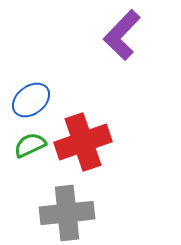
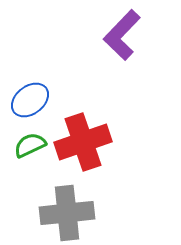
blue ellipse: moved 1 px left
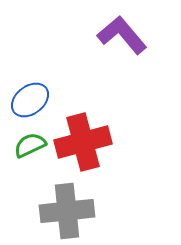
purple L-shape: rotated 96 degrees clockwise
red cross: rotated 4 degrees clockwise
gray cross: moved 2 px up
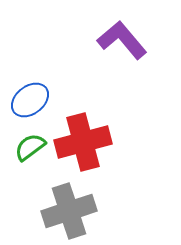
purple L-shape: moved 5 px down
green semicircle: moved 2 px down; rotated 12 degrees counterclockwise
gray cross: moved 2 px right; rotated 12 degrees counterclockwise
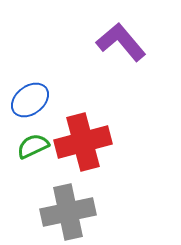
purple L-shape: moved 1 px left, 2 px down
green semicircle: moved 3 px right, 1 px up; rotated 12 degrees clockwise
gray cross: moved 1 px left, 1 px down; rotated 6 degrees clockwise
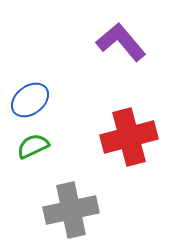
red cross: moved 46 px right, 5 px up
gray cross: moved 3 px right, 2 px up
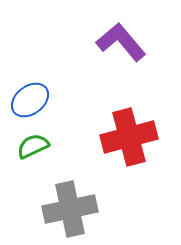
gray cross: moved 1 px left, 1 px up
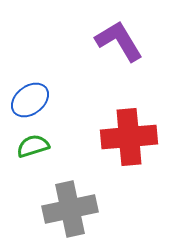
purple L-shape: moved 2 px left, 1 px up; rotated 9 degrees clockwise
red cross: rotated 10 degrees clockwise
green semicircle: rotated 8 degrees clockwise
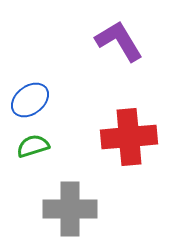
gray cross: rotated 12 degrees clockwise
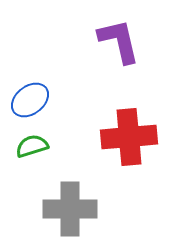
purple L-shape: rotated 18 degrees clockwise
green semicircle: moved 1 px left
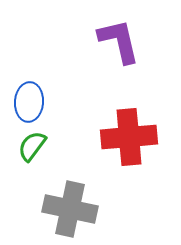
blue ellipse: moved 1 px left, 2 px down; rotated 48 degrees counterclockwise
green semicircle: rotated 36 degrees counterclockwise
gray cross: rotated 12 degrees clockwise
